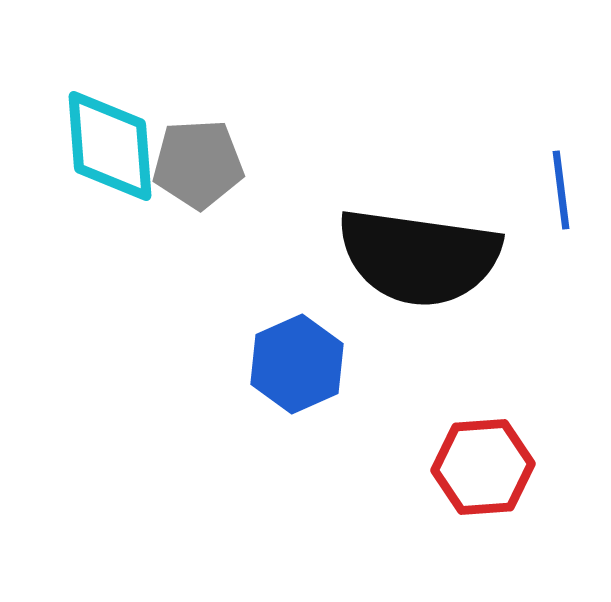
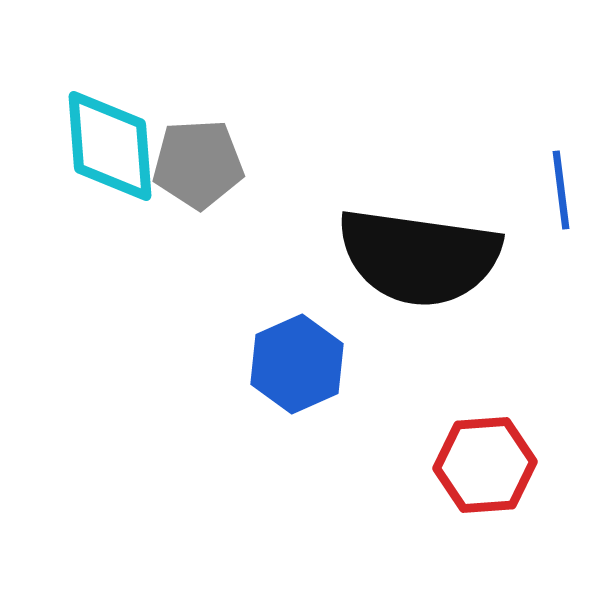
red hexagon: moved 2 px right, 2 px up
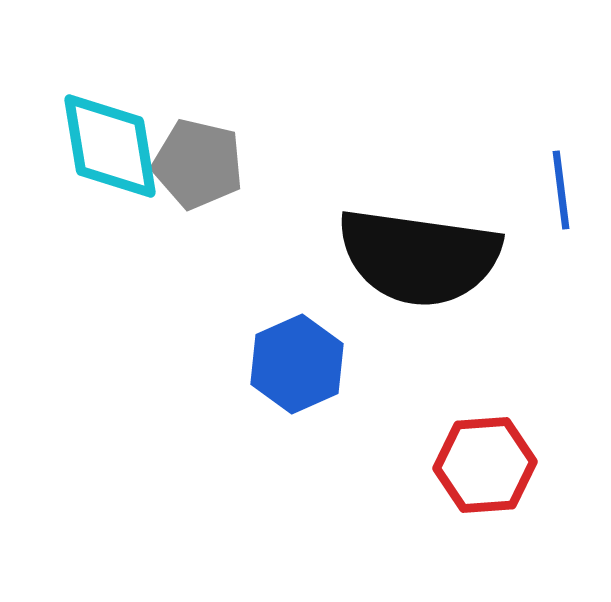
cyan diamond: rotated 5 degrees counterclockwise
gray pentagon: rotated 16 degrees clockwise
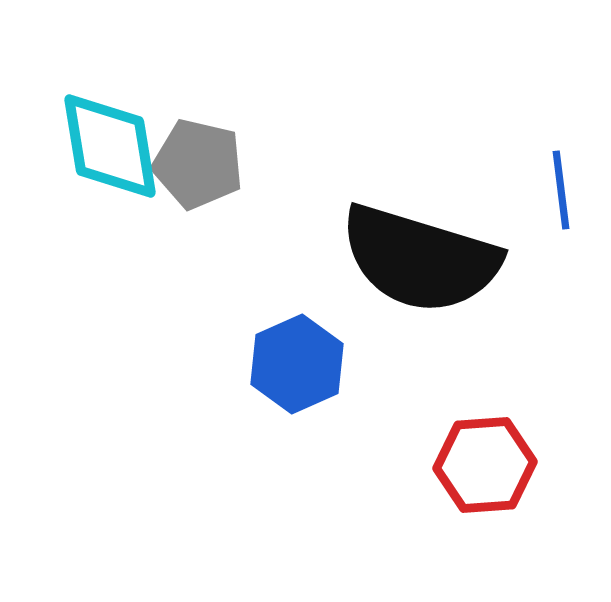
black semicircle: moved 1 px right, 2 px down; rotated 9 degrees clockwise
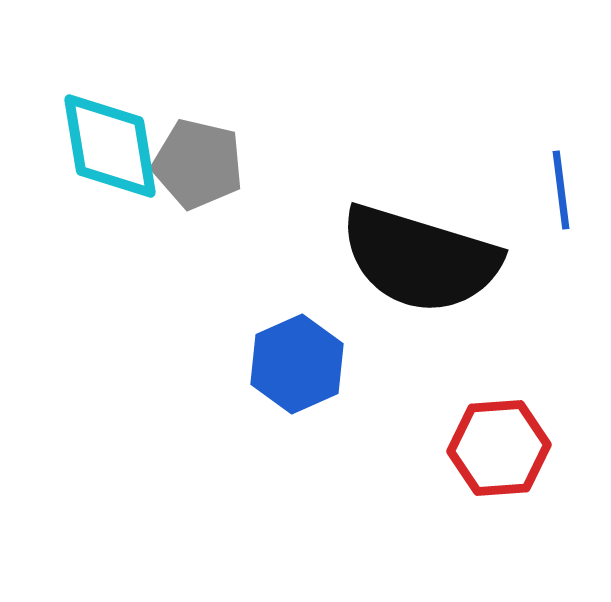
red hexagon: moved 14 px right, 17 px up
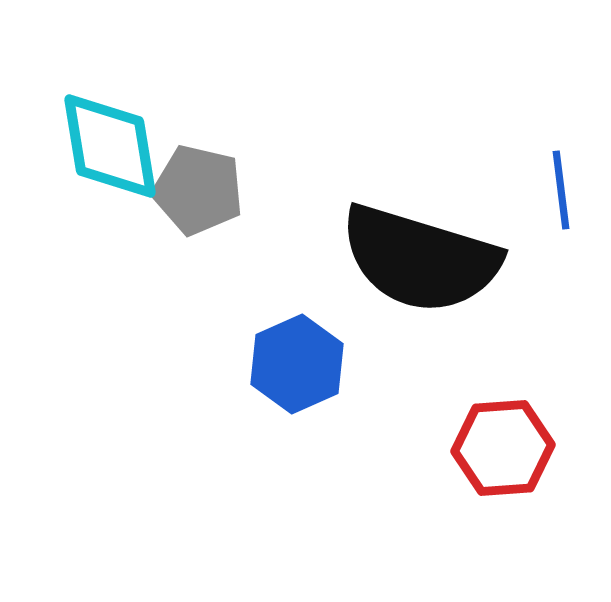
gray pentagon: moved 26 px down
red hexagon: moved 4 px right
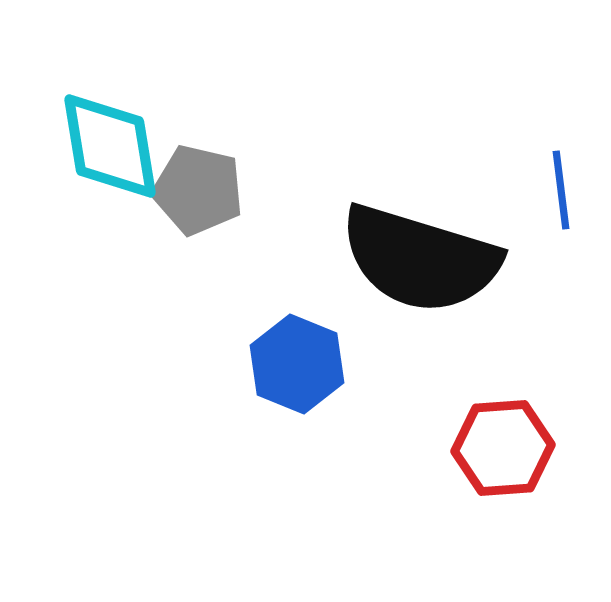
blue hexagon: rotated 14 degrees counterclockwise
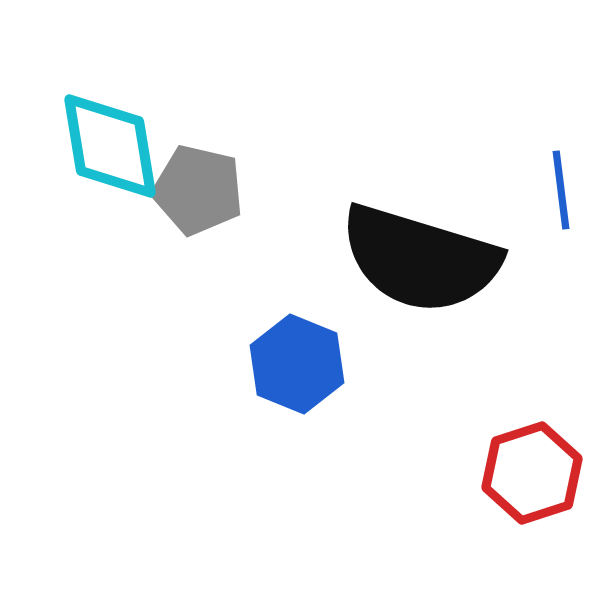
red hexagon: moved 29 px right, 25 px down; rotated 14 degrees counterclockwise
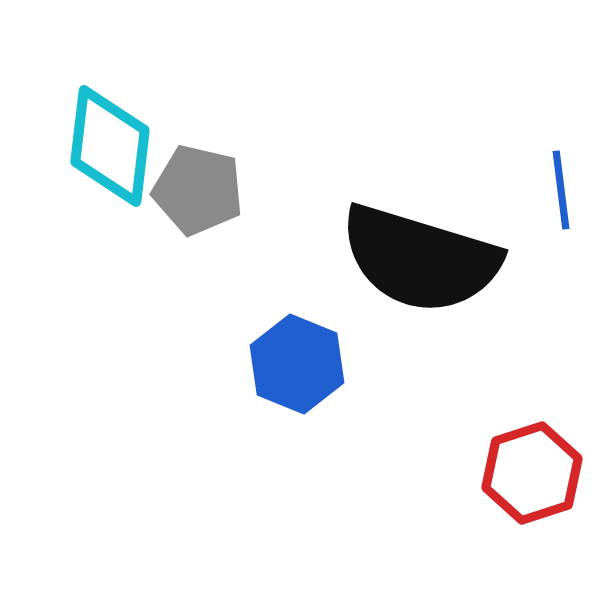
cyan diamond: rotated 16 degrees clockwise
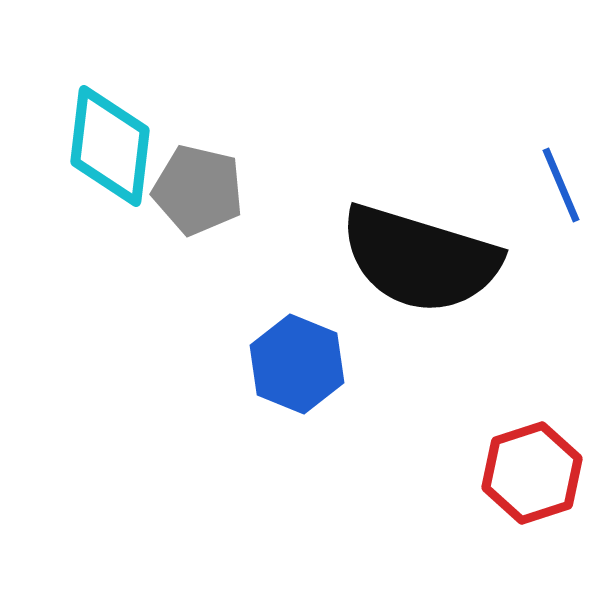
blue line: moved 5 px up; rotated 16 degrees counterclockwise
